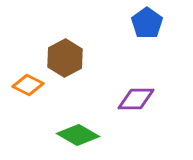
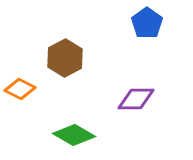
orange diamond: moved 8 px left, 4 px down
green diamond: moved 4 px left
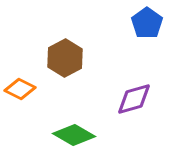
purple diamond: moved 2 px left; rotated 15 degrees counterclockwise
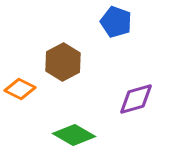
blue pentagon: moved 31 px left, 1 px up; rotated 16 degrees counterclockwise
brown hexagon: moved 2 px left, 4 px down
purple diamond: moved 2 px right
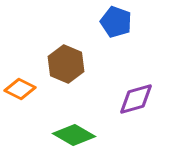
brown hexagon: moved 3 px right, 2 px down; rotated 9 degrees counterclockwise
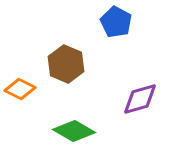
blue pentagon: rotated 8 degrees clockwise
purple diamond: moved 4 px right
green diamond: moved 4 px up
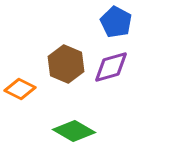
purple diamond: moved 29 px left, 32 px up
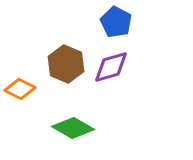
green diamond: moved 1 px left, 3 px up
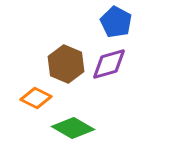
purple diamond: moved 2 px left, 3 px up
orange diamond: moved 16 px right, 9 px down
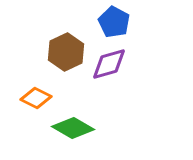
blue pentagon: moved 2 px left
brown hexagon: moved 12 px up; rotated 12 degrees clockwise
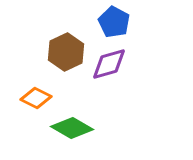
green diamond: moved 1 px left
